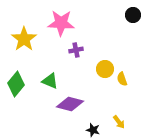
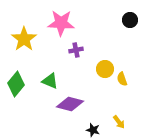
black circle: moved 3 px left, 5 px down
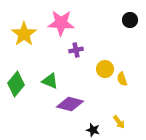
yellow star: moved 5 px up
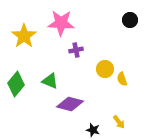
yellow star: moved 2 px down
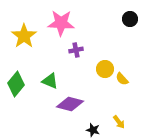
black circle: moved 1 px up
yellow semicircle: rotated 24 degrees counterclockwise
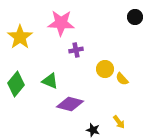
black circle: moved 5 px right, 2 px up
yellow star: moved 4 px left, 1 px down
